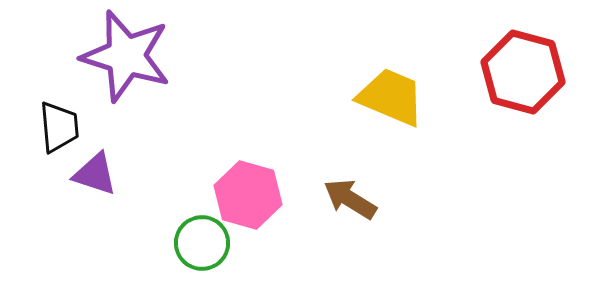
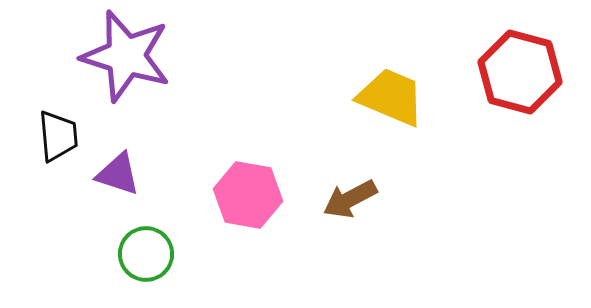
red hexagon: moved 3 px left
black trapezoid: moved 1 px left, 9 px down
purple triangle: moved 23 px right
pink hexagon: rotated 6 degrees counterclockwise
brown arrow: rotated 60 degrees counterclockwise
green circle: moved 56 px left, 11 px down
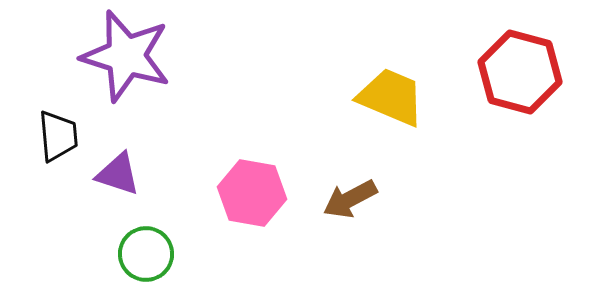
pink hexagon: moved 4 px right, 2 px up
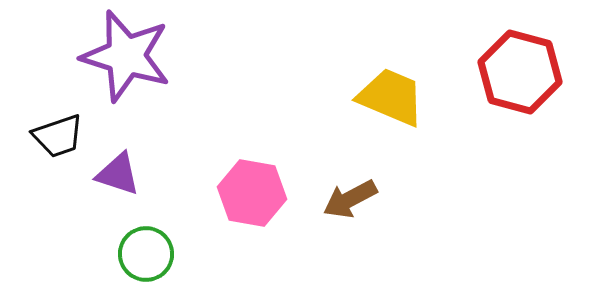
black trapezoid: rotated 76 degrees clockwise
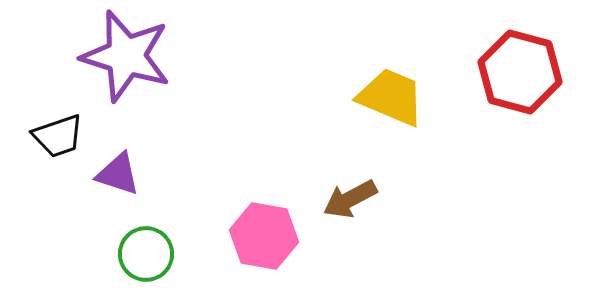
pink hexagon: moved 12 px right, 43 px down
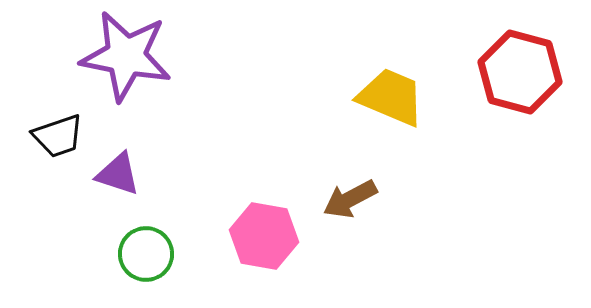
purple star: rotated 6 degrees counterclockwise
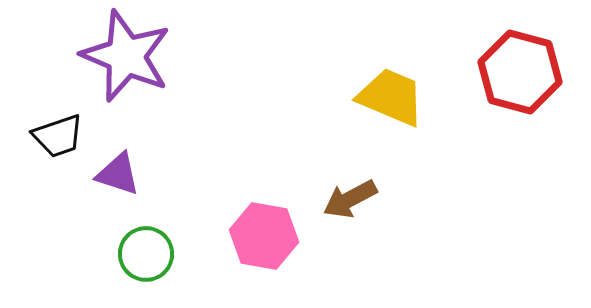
purple star: rotated 12 degrees clockwise
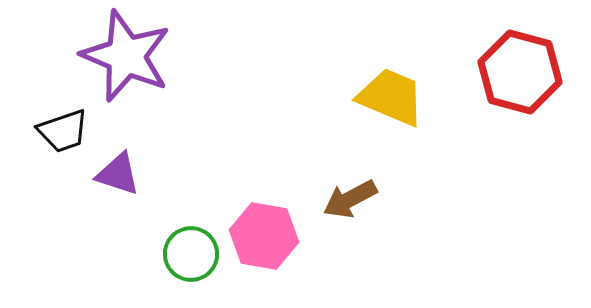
black trapezoid: moved 5 px right, 5 px up
green circle: moved 45 px right
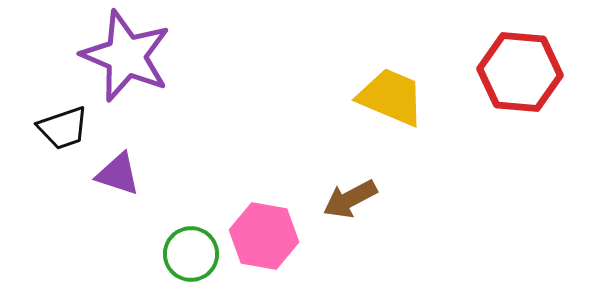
red hexagon: rotated 10 degrees counterclockwise
black trapezoid: moved 3 px up
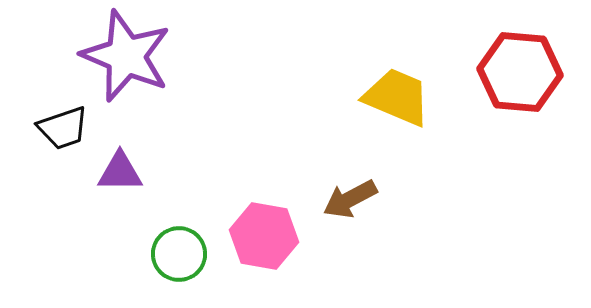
yellow trapezoid: moved 6 px right
purple triangle: moved 2 px right, 2 px up; rotated 18 degrees counterclockwise
green circle: moved 12 px left
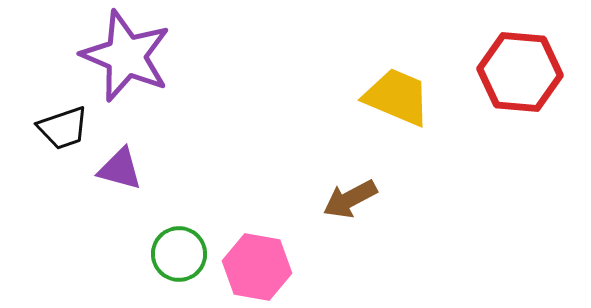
purple triangle: moved 3 px up; rotated 15 degrees clockwise
pink hexagon: moved 7 px left, 31 px down
